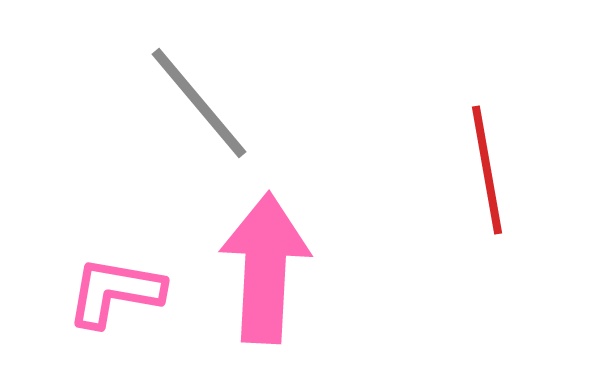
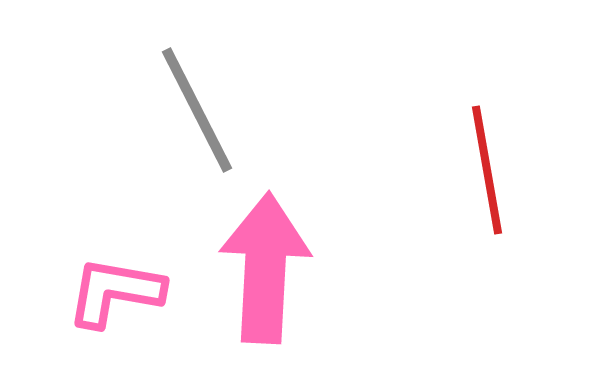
gray line: moved 2 px left, 7 px down; rotated 13 degrees clockwise
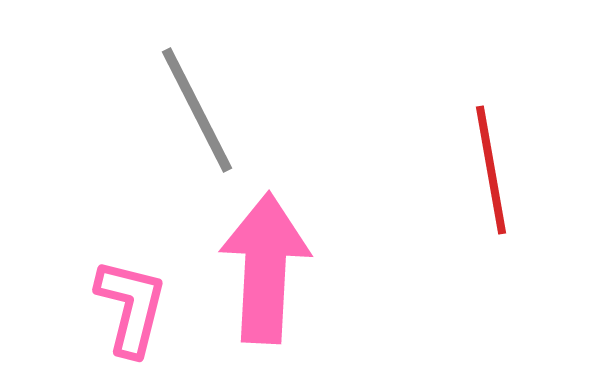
red line: moved 4 px right
pink L-shape: moved 16 px right, 15 px down; rotated 94 degrees clockwise
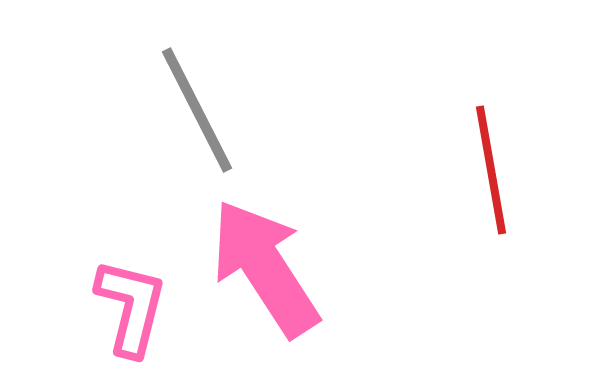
pink arrow: rotated 36 degrees counterclockwise
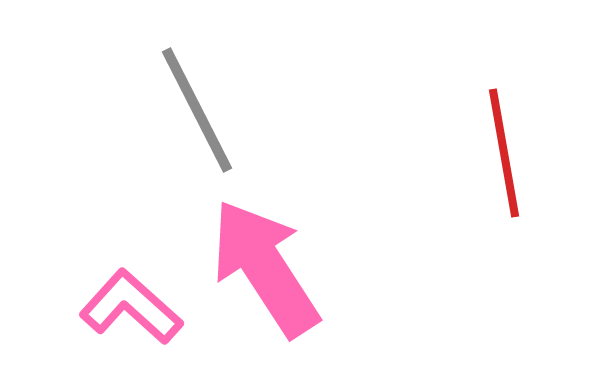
red line: moved 13 px right, 17 px up
pink L-shape: rotated 62 degrees counterclockwise
